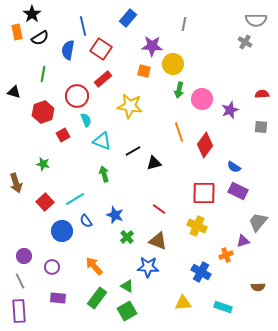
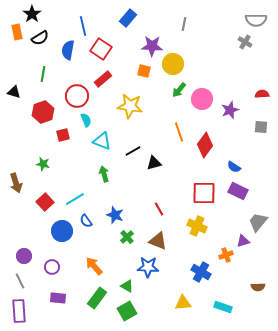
green arrow at (179, 90): rotated 28 degrees clockwise
red square at (63, 135): rotated 16 degrees clockwise
red line at (159, 209): rotated 24 degrees clockwise
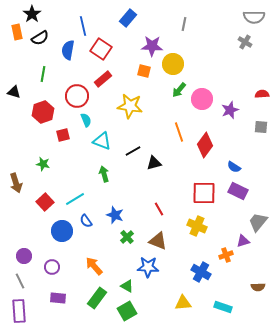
gray semicircle at (256, 20): moved 2 px left, 3 px up
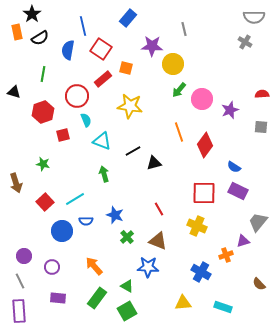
gray line at (184, 24): moved 5 px down; rotated 24 degrees counterclockwise
orange square at (144, 71): moved 18 px left, 3 px up
blue semicircle at (86, 221): rotated 56 degrees counterclockwise
brown semicircle at (258, 287): moved 1 px right, 3 px up; rotated 48 degrees clockwise
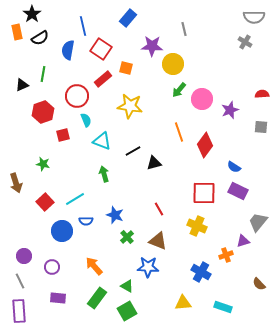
black triangle at (14, 92): moved 8 px right, 7 px up; rotated 40 degrees counterclockwise
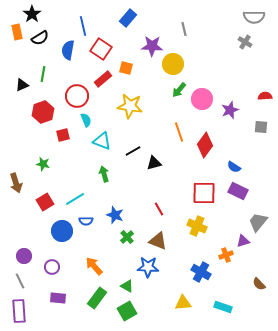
red semicircle at (262, 94): moved 3 px right, 2 px down
red square at (45, 202): rotated 12 degrees clockwise
